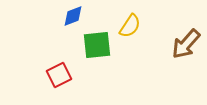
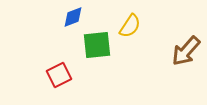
blue diamond: moved 1 px down
brown arrow: moved 7 px down
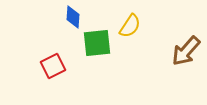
blue diamond: rotated 65 degrees counterclockwise
green square: moved 2 px up
red square: moved 6 px left, 9 px up
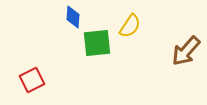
red square: moved 21 px left, 14 px down
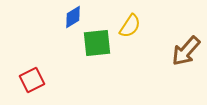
blue diamond: rotated 55 degrees clockwise
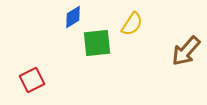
yellow semicircle: moved 2 px right, 2 px up
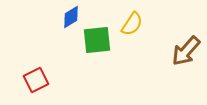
blue diamond: moved 2 px left
green square: moved 3 px up
red square: moved 4 px right
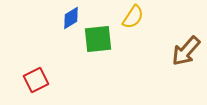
blue diamond: moved 1 px down
yellow semicircle: moved 1 px right, 7 px up
green square: moved 1 px right, 1 px up
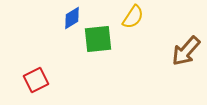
blue diamond: moved 1 px right
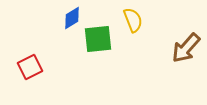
yellow semicircle: moved 3 px down; rotated 55 degrees counterclockwise
brown arrow: moved 3 px up
red square: moved 6 px left, 13 px up
